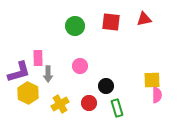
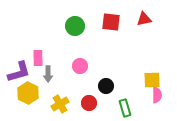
green rectangle: moved 8 px right
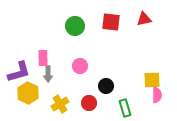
pink rectangle: moved 5 px right
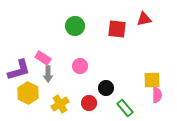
red square: moved 6 px right, 7 px down
pink rectangle: rotated 56 degrees counterclockwise
purple L-shape: moved 2 px up
black circle: moved 2 px down
green rectangle: rotated 24 degrees counterclockwise
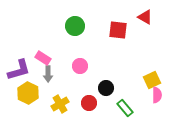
red triangle: moved 1 px right, 2 px up; rotated 42 degrees clockwise
red square: moved 1 px right, 1 px down
yellow square: rotated 24 degrees counterclockwise
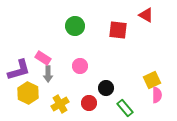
red triangle: moved 1 px right, 2 px up
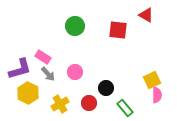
pink rectangle: moved 1 px up
pink circle: moved 5 px left, 6 px down
purple L-shape: moved 1 px right, 1 px up
gray arrow: rotated 42 degrees counterclockwise
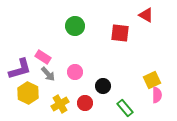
red square: moved 2 px right, 3 px down
black circle: moved 3 px left, 2 px up
red circle: moved 4 px left
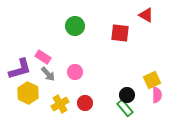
black circle: moved 24 px right, 9 px down
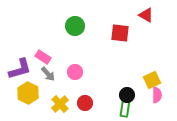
yellow cross: rotated 12 degrees counterclockwise
green rectangle: rotated 48 degrees clockwise
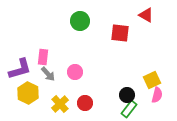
green circle: moved 5 px right, 5 px up
pink rectangle: rotated 63 degrees clockwise
pink semicircle: rotated 14 degrees clockwise
green rectangle: moved 4 px right, 1 px down; rotated 30 degrees clockwise
